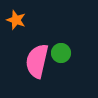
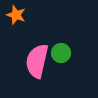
orange star: moved 5 px up
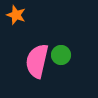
green circle: moved 2 px down
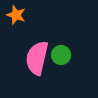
pink semicircle: moved 3 px up
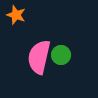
pink semicircle: moved 2 px right, 1 px up
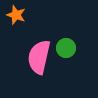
green circle: moved 5 px right, 7 px up
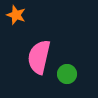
green circle: moved 1 px right, 26 px down
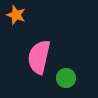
green circle: moved 1 px left, 4 px down
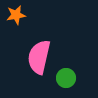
orange star: rotated 30 degrees counterclockwise
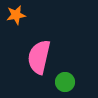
green circle: moved 1 px left, 4 px down
